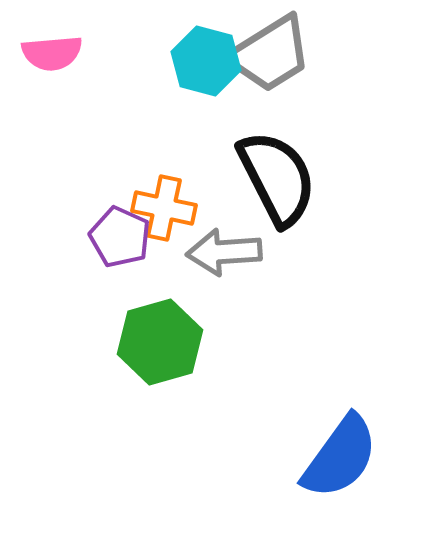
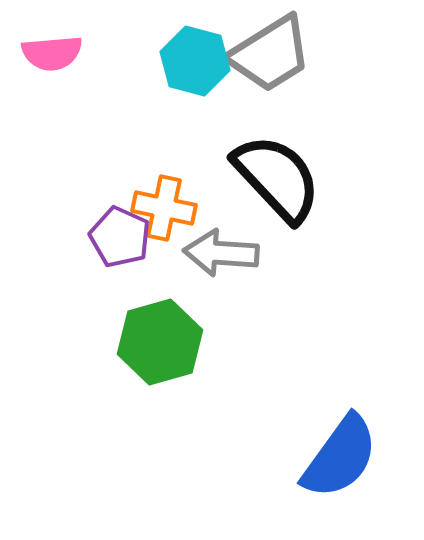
cyan hexagon: moved 11 px left
black semicircle: rotated 16 degrees counterclockwise
gray arrow: moved 3 px left, 1 px down; rotated 8 degrees clockwise
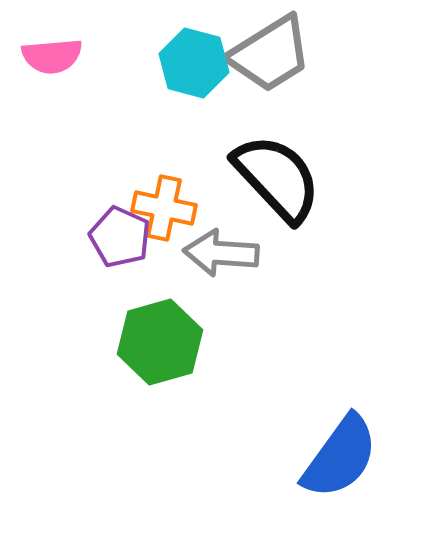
pink semicircle: moved 3 px down
cyan hexagon: moved 1 px left, 2 px down
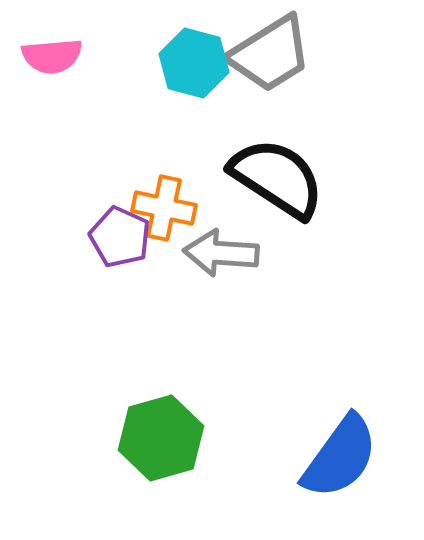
black semicircle: rotated 14 degrees counterclockwise
green hexagon: moved 1 px right, 96 px down
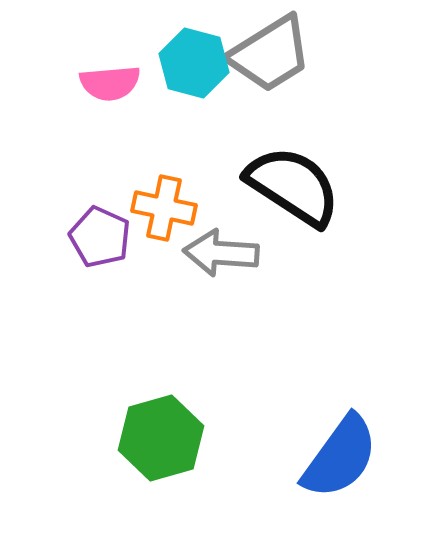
pink semicircle: moved 58 px right, 27 px down
black semicircle: moved 16 px right, 8 px down
purple pentagon: moved 20 px left
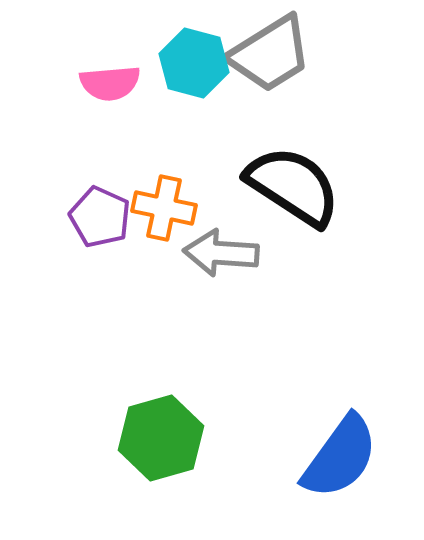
purple pentagon: moved 20 px up
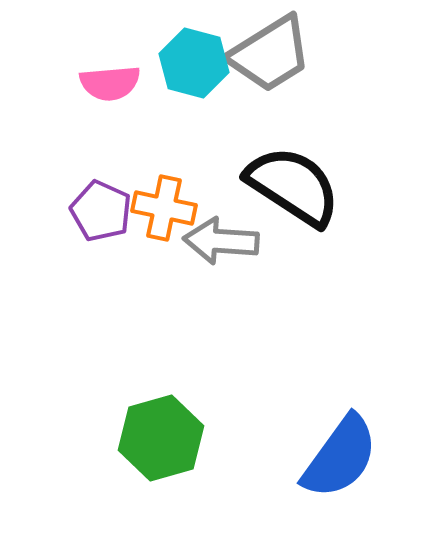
purple pentagon: moved 1 px right, 6 px up
gray arrow: moved 12 px up
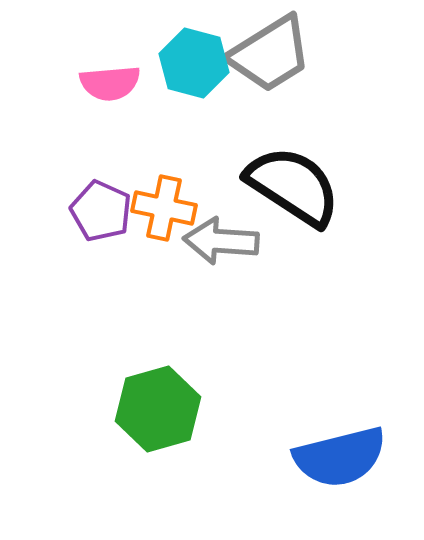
green hexagon: moved 3 px left, 29 px up
blue semicircle: rotated 40 degrees clockwise
